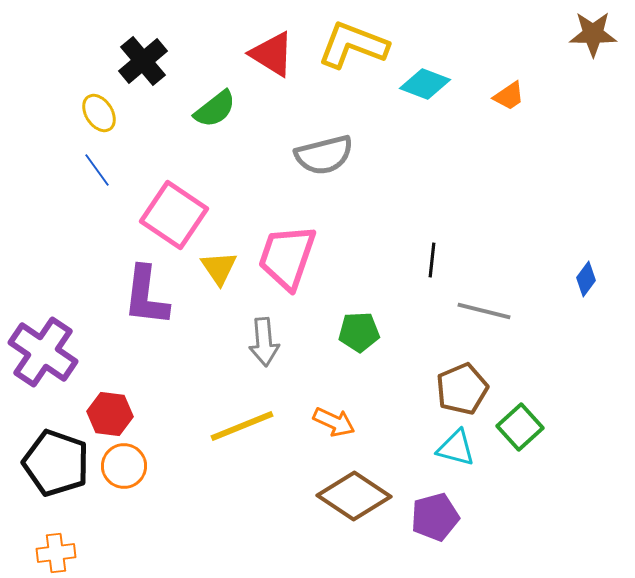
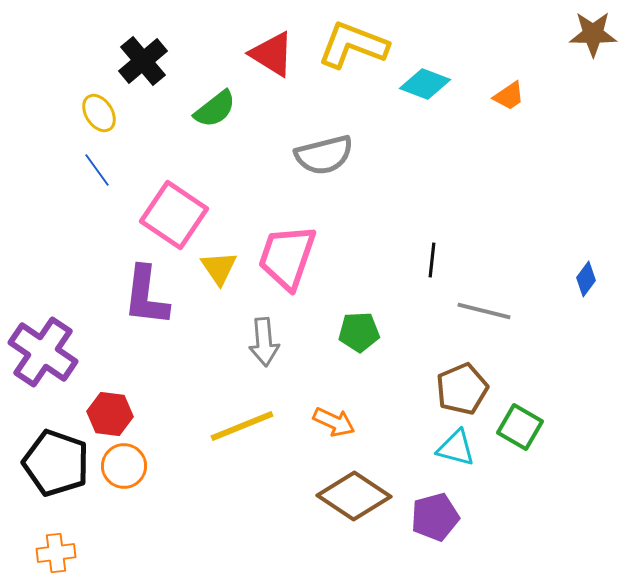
green square: rotated 18 degrees counterclockwise
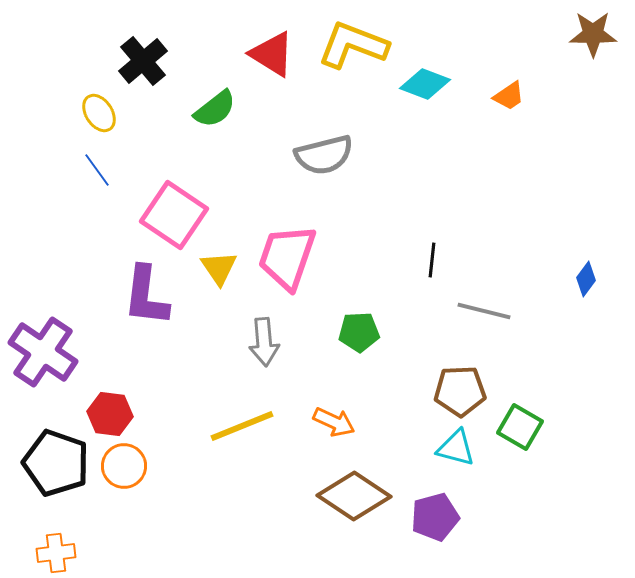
brown pentagon: moved 2 px left, 2 px down; rotated 21 degrees clockwise
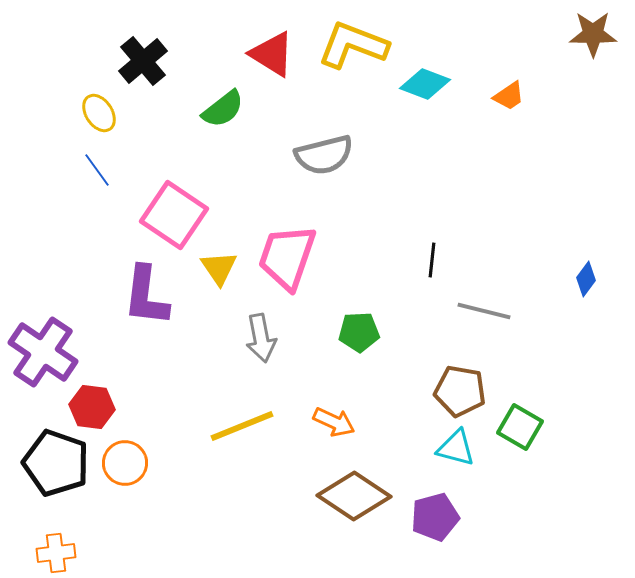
green semicircle: moved 8 px right
gray arrow: moved 3 px left, 4 px up; rotated 6 degrees counterclockwise
brown pentagon: rotated 12 degrees clockwise
red hexagon: moved 18 px left, 7 px up
orange circle: moved 1 px right, 3 px up
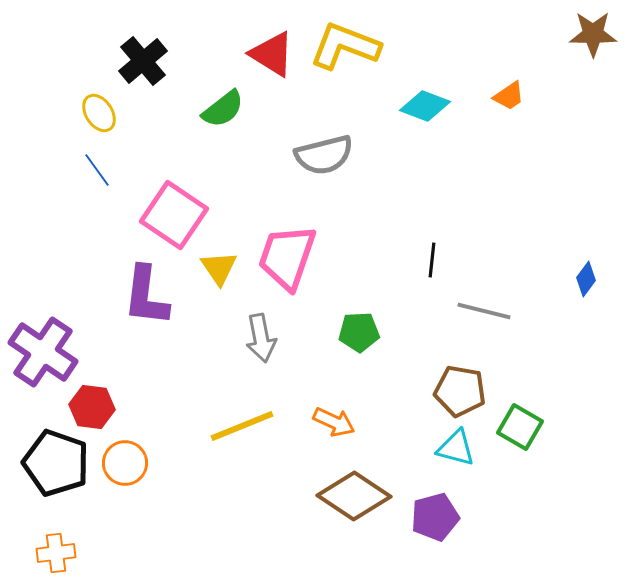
yellow L-shape: moved 8 px left, 1 px down
cyan diamond: moved 22 px down
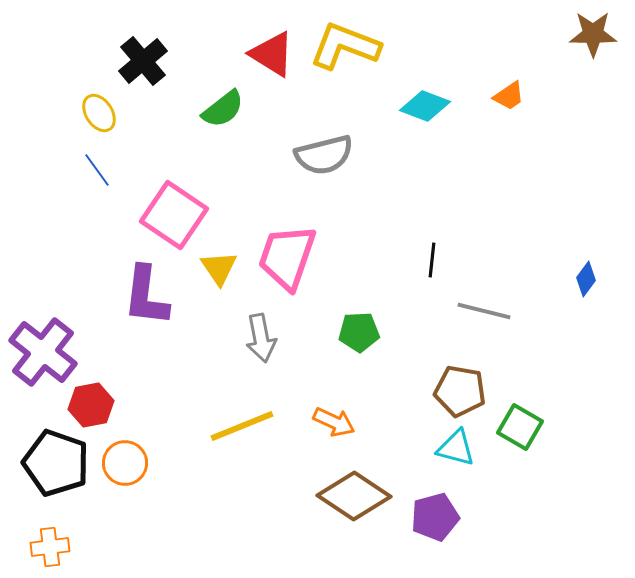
purple cross: rotated 4 degrees clockwise
red hexagon: moved 1 px left, 2 px up; rotated 18 degrees counterclockwise
orange cross: moved 6 px left, 6 px up
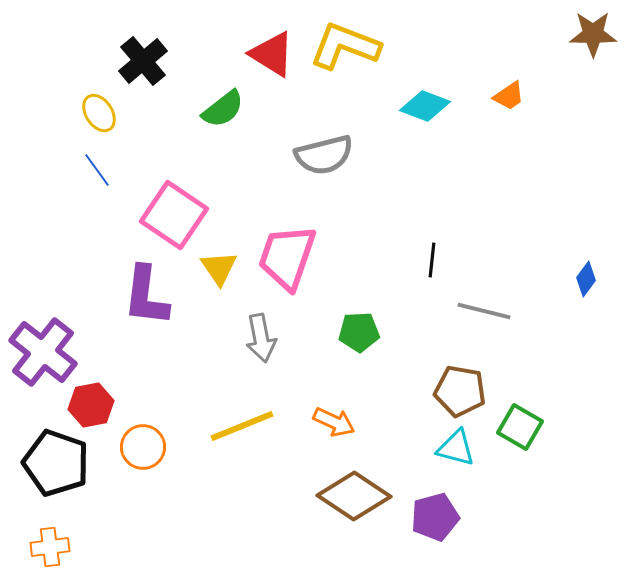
orange circle: moved 18 px right, 16 px up
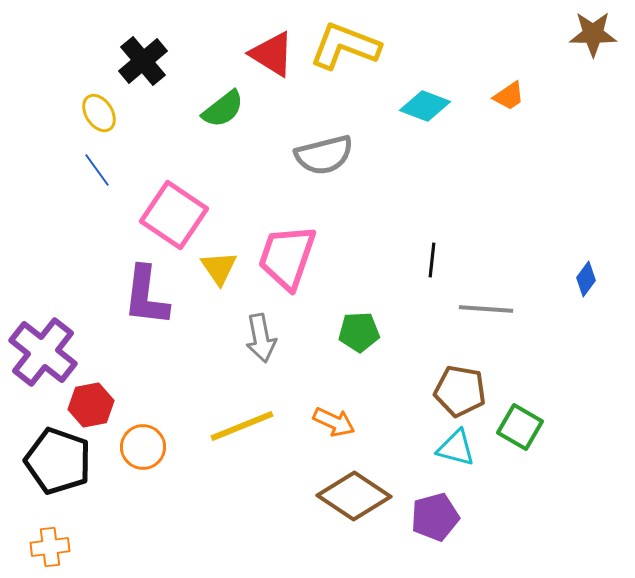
gray line: moved 2 px right, 2 px up; rotated 10 degrees counterclockwise
black pentagon: moved 2 px right, 2 px up
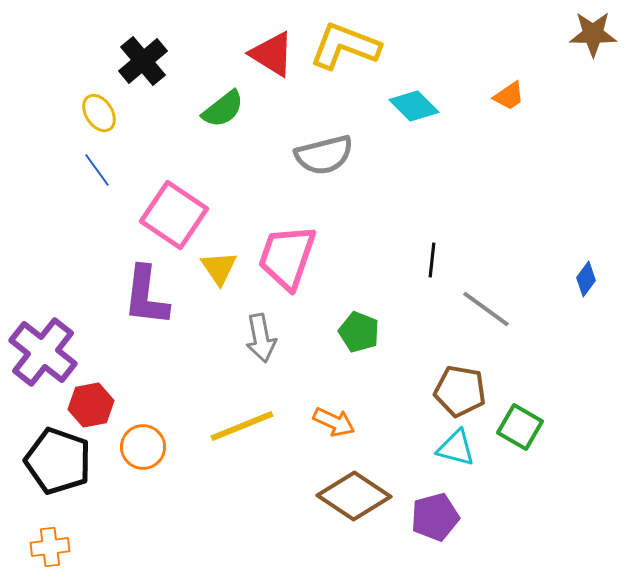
cyan diamond: moved 11 px left; rotated 24 degrees clockwise
gray line: rotated 32 degrees clockwise
green pentagon: rotated 24 degrees clockwise
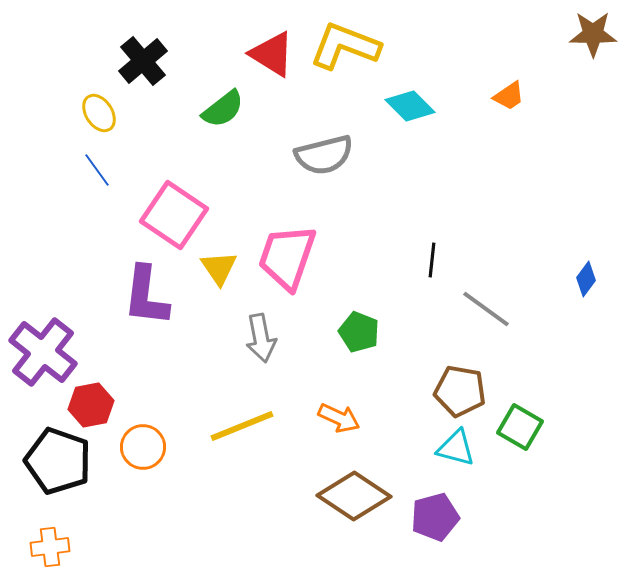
cyan diamond: moved 4 px left
orange arrow: moved 5 px right, 4 px up
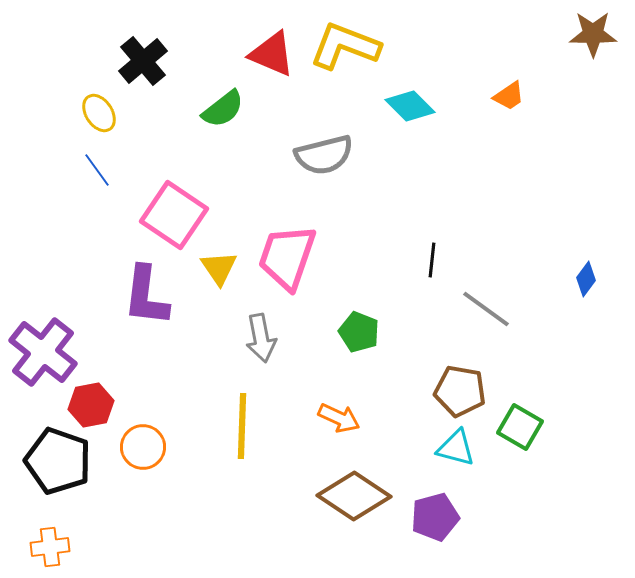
red triangle: rotated 9 degrees counterclockwise
yellow line: rotated 66 degrees counterclockwise
